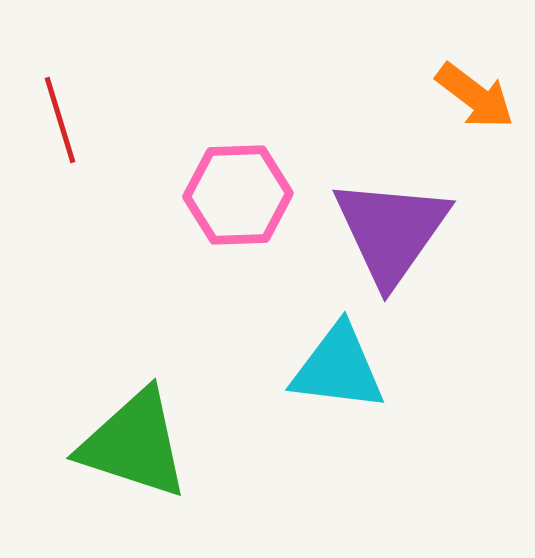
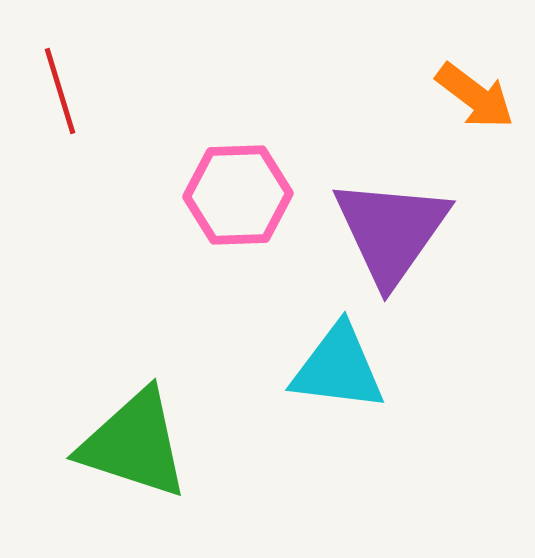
red line: moved 29 px up
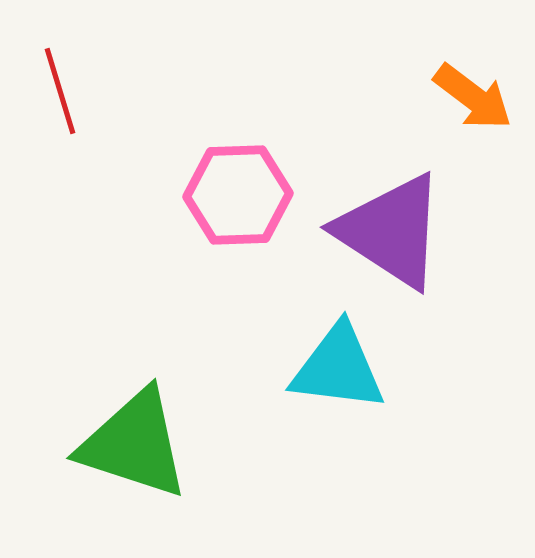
orange arrow: moved 2 px left, 1 px down
purple triangle: rotated 32 degrees counterclockwise
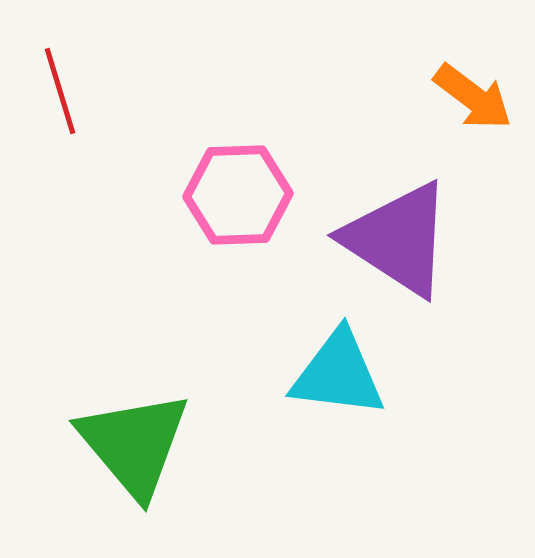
purple triangle: moved 7 px right, 8 px down
cyan triangle: moved 6 px down
green triangle: rotated 32 degrees clockwise
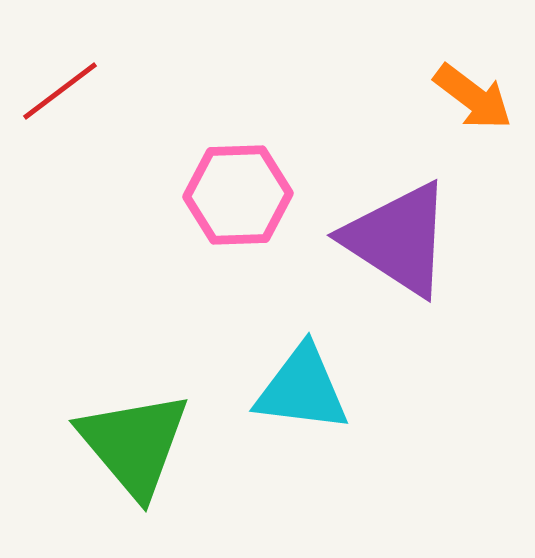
red line: rotated 70 degrees clockwise
cyan triangle: moved 36 px left, 15 px down
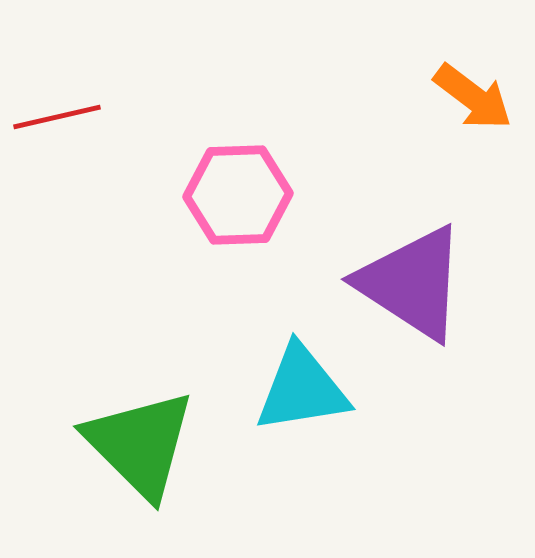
red line: moved 3 px left, 26 px down; rotated 24 degrees clockwise
purple triangle: moved 14 px right, 44 px down
cyan triangle: rotated 16 degrees counterclockwise
green triangle: moved 6 px right; rotated 5 degrees counterclockwise
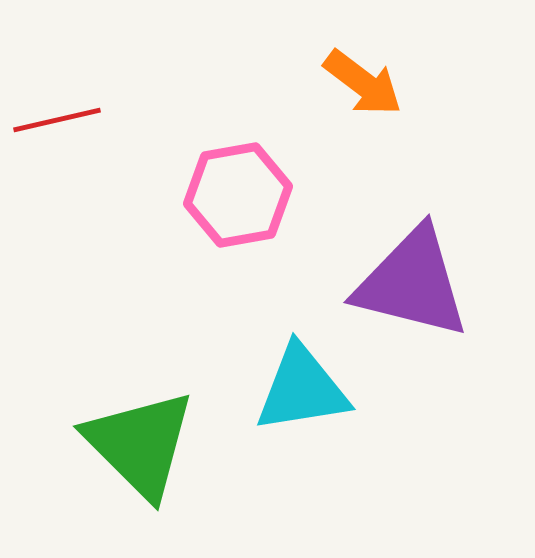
orange arrow: moved 110 px left, 14 px up
red line: moved 3 px down
pink hexagon: rotated 8 degrees counterclockwise
purple triangle: rotated 19 degrees counterclockwise
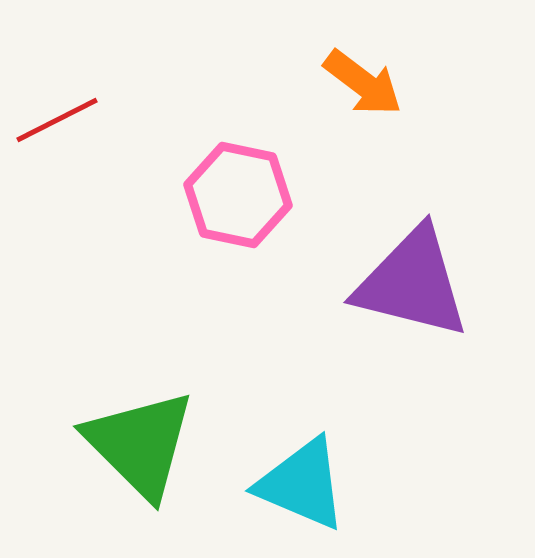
red line: rotated 14 degrees counterclockwise
pink hexagon: rotated 22 degrees clockwise
cyan triangle: moved 95 px down; rotated 32 degrees clockwise
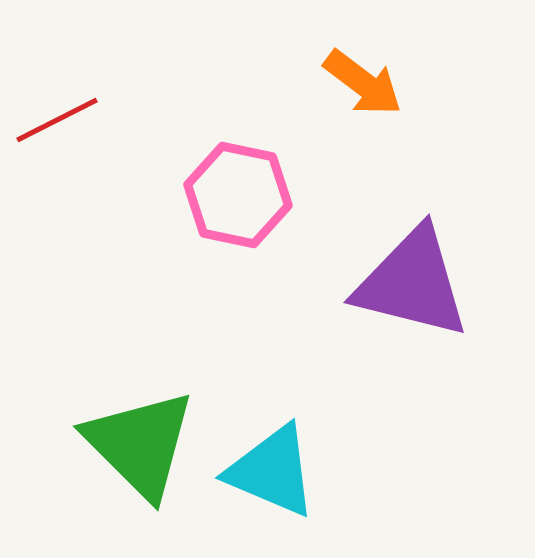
cyan triangle: moved 30 px left, 13 px up
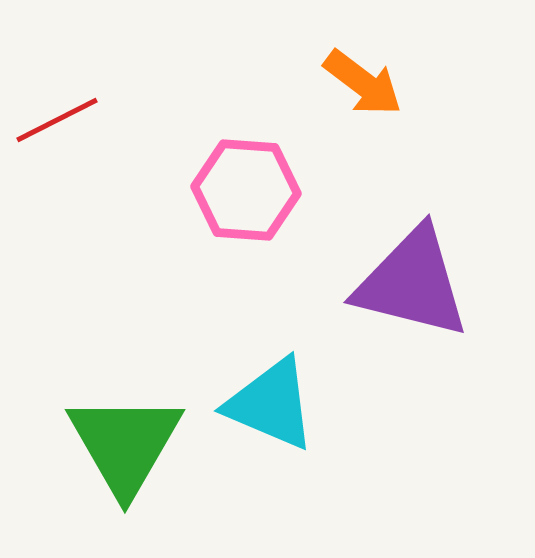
pink hexagon: moved 8 px right, 5 px up; rotated 8 degrees counterclockwise
green triangle: moved 15 px left; rotated 15 degrees clockwise
cyan triangle: moved 1 px left, 67 px up
